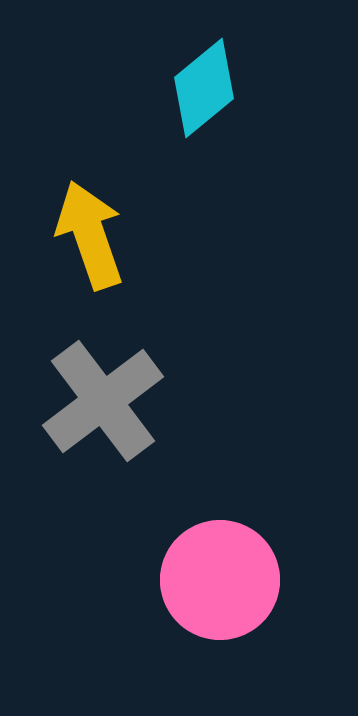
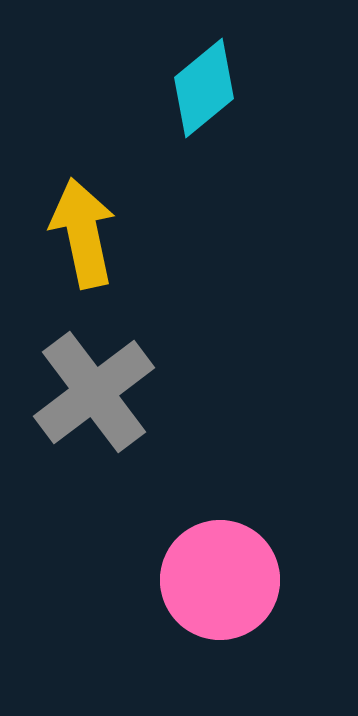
yellow arrow: moved 7 px left, 2 px up; rotated 7 degrees clockwise
gray cross: moved 9 px left, 9 px up
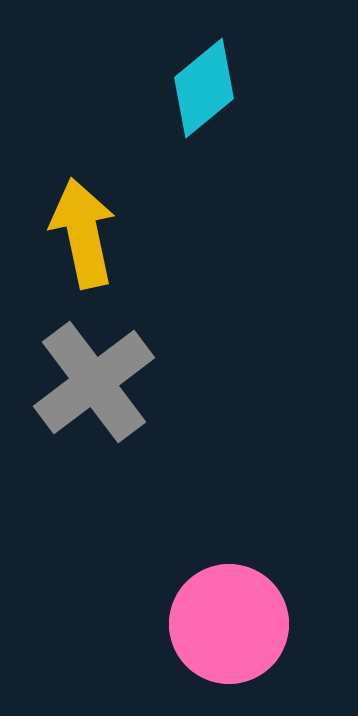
gray cross: moved 10 px up
pink circle: moved 9 px right, 44 px down
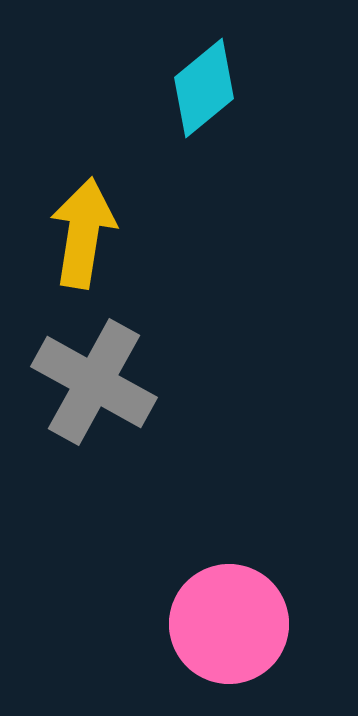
yellow arrow: rotated 21 degrees clockwise
gray cross: rotated 24 degrees counterclockwise
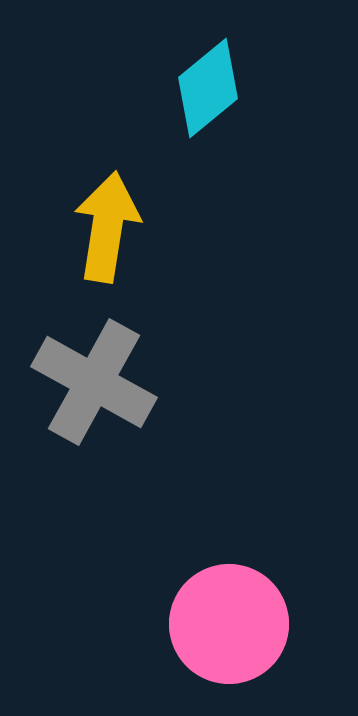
cyan diamond: moved 4 px right
yellow arrow: moved 24 px right, 6 px up
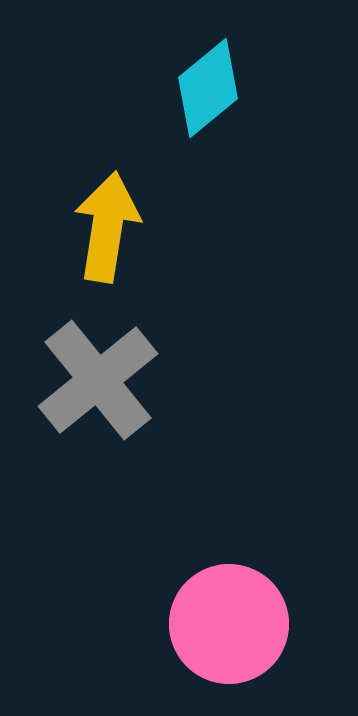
gray cross: moved 4 px right, 2 px up; rotated 22 degrees clockwise
